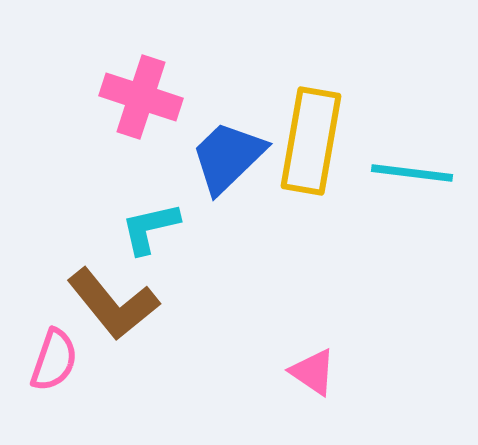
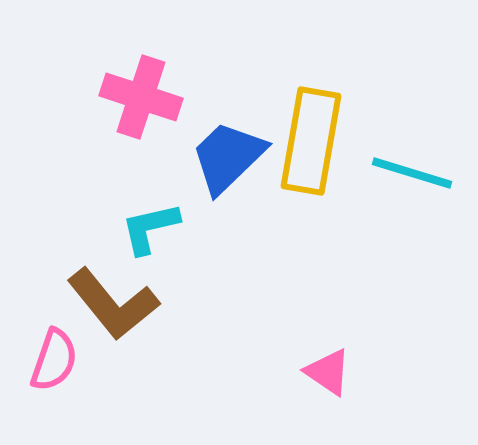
cyan line: rotated 10 degrees clockwise
pink triangle: moved 15 px right
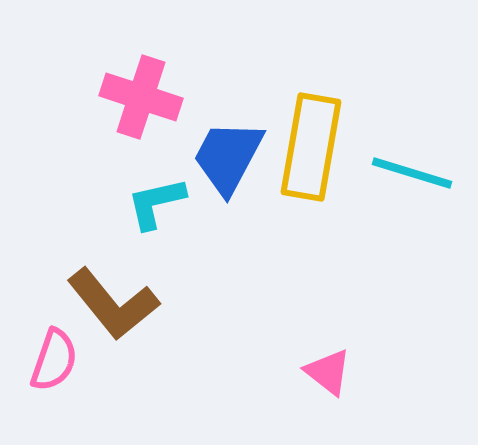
yellow rectangle: moved 6 px down
blue trapezoid: rotated 18 degrees counterclockwise
cyan L-shape: moved 6 px right, 25 px up
pink triangle: rotated 4 degrees clockwise
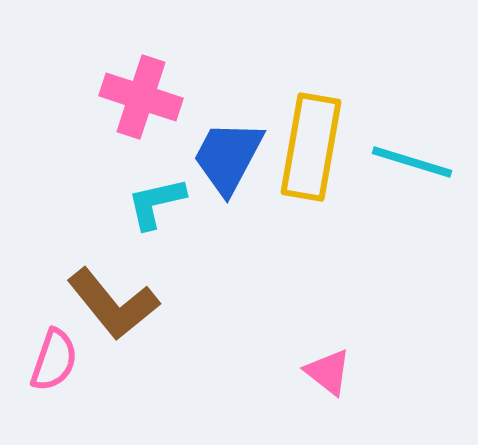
cyan line: moved 11 px up
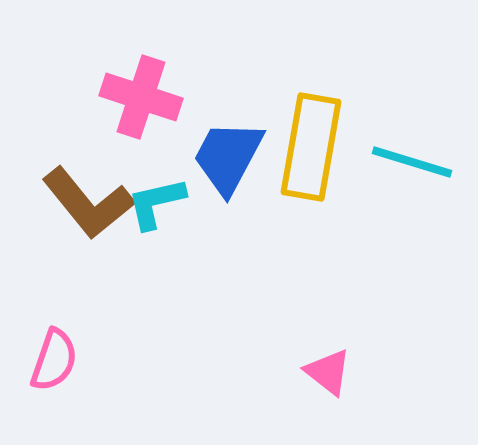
brown L-shape: moved 25 px left, 101 px up
